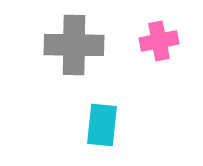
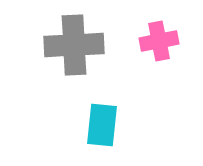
gray cross: rotated 4 degrees counterclockwise
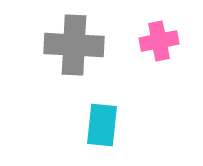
gray cross: rotated 6 degrees clockwise
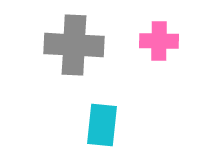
pink cross: rotated 12 degrees clockwise
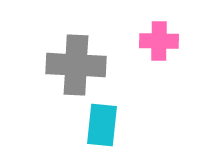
gray cross: moved 2 px right, 20 px down
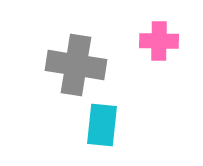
gray cross: rotated 6 degrees clockwise
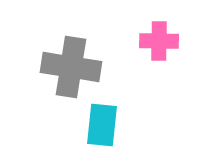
gray cross: moved 5 px left, 2 px down
